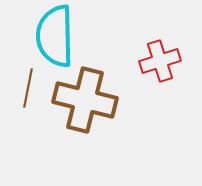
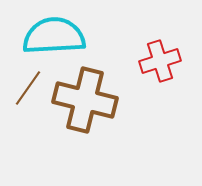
cyan semicircle: moved 1 px left; rotated 88 degrees clockwise
brown line: rotated 24 degrees clockwise
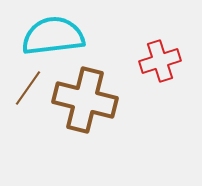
cyan semicircle: moved 1 px left; rotated 4 degrees counterclockwise
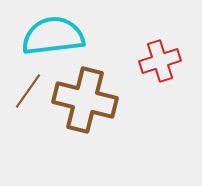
brown line: moved 3 px down
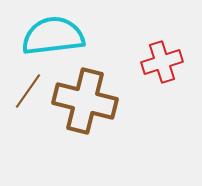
red cross: moved 2 px right, 1 px down
brown cross: moved 1 px down
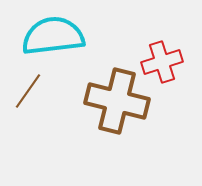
brown cross: moved 32 px right
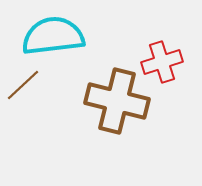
brown line: moved 5 px left, 6 px up; rotated 12 degrees clockwise
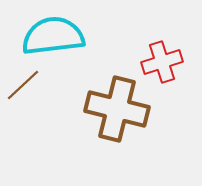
brown cross: moved 8 px down
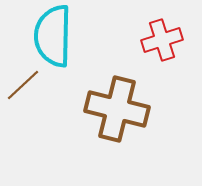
cyan semicircle: rotated 82 degrees counterclockwise
red cross: moved 22 px up
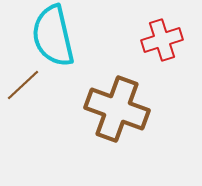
cyan semicircle: rotated 14 degrees counterclockwise
brown cross: rotated 6 degrees clockwise
